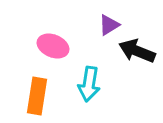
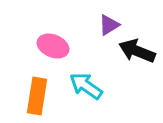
cyan arrow: moved 3 px left, 2 px down; rotated 116 degrees clockwise
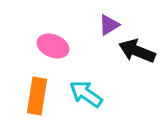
cyan arrow: moved 8 px down
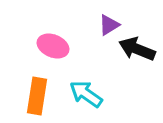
black arrow: moved 2 px up
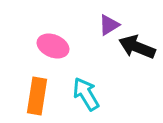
black arrow: moved 2 px up
cyan arrow: rotated 24 degrees clockwise
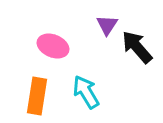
purple triangle: moved 2 px left; rotated 25 degrees counterclockwise
black arrow: rotated 27 degrees clockwise
cyan arrow: moved 2 px up
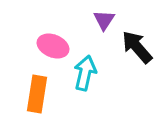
purple triangle: moved 3 px left, 5 px up
cyan arrow: moved 1 px left, 19 px up; rotated 44 degrees clockwise
orange rectangle: moved 2 px up
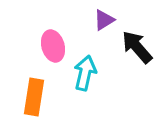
purple triangle: rotated 25 degrees clockwise
pink ellipse: rotated 52 degrees clockwise
orange rectangle: moved 3 px left, 3 px down
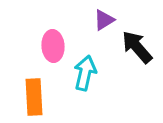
pink ellipse: rotated 12 degrees clockwise
orange rectangle: rotated 12 degrees counterclockwise
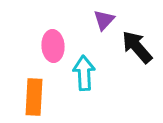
purple triangle: rotated 15 degrees counterclockwise
cyan arrow: moved 1 px left; rotated 16 degrees counterclockwise
orange rectangle: rotated 6 degrees clockwise
